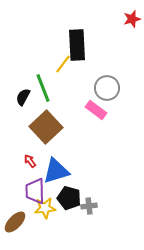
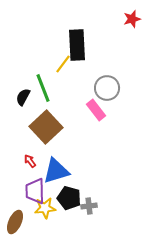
pink rectangle: rotated 15 degrees clockwise
brown ellipse: rotated 20 degrees counterclockwise
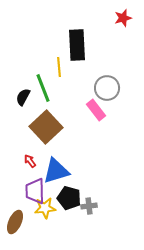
red star: moved 9 px left, 1 px up
yellow line: moved 4 px left, 3 px down; rotated 42 degrees counterclockwise
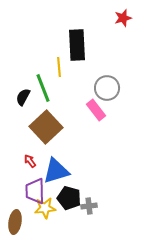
brown ellipse: rotated 15 degrees counterclockwise
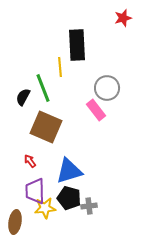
yellow line: moved 1 px right
brown square: rotated 24 degrees counterclockwise
blue triangle: moved 13 px right
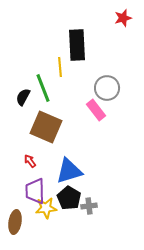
black pentagon: rotated 15 degrees clockwise
yellow star: moved 1 px right
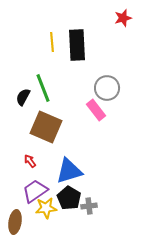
yellow line: moved 8 px left, 25 px up
purple trapezoid: rotated 56 degrees clockwise
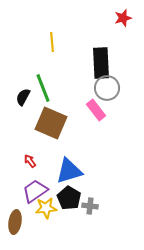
black rectangle: moved 24 px right, 18 px down
brown square: moved 5 px right, 4 px up
gray cross: moved 1 px right; rotated 14 degrees clockwise
